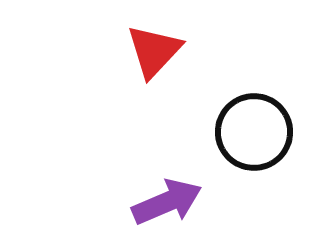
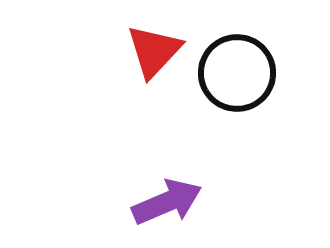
black circle: moved 17 px left, 59 px up
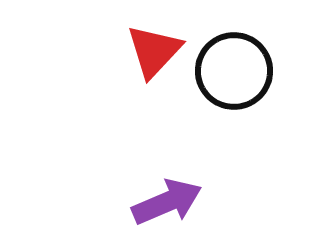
black circle: moved 3 px left, 2 px up
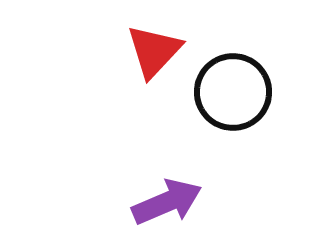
black circle: moved 1 px left, 21 px down
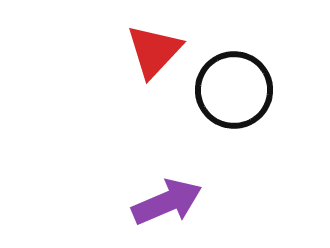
black circle: moved 1 px right, 2 px up
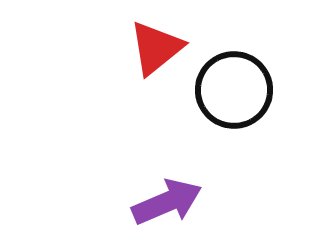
red triangle: moved 2 px right, 3 px up; rotated 8 degrees clockwise
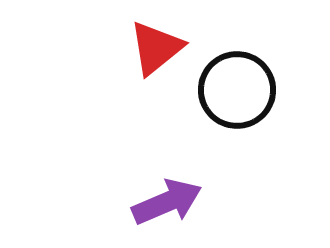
black circle: moved 3 px right
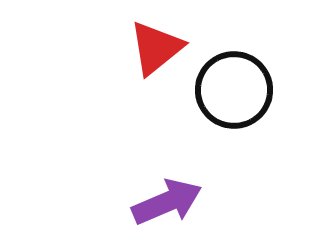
black circle: moved 3 px left
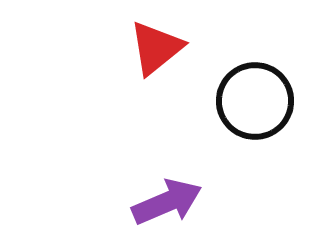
black circle: moved 21 px right, 11 px down
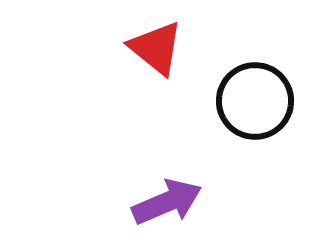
red triangle: rotated 42 degrees counterclockwise
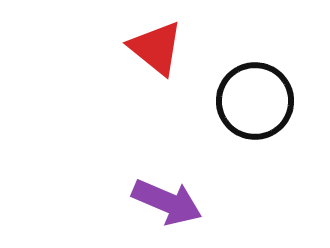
purple arrow: rotated 46 degrees clockwise
